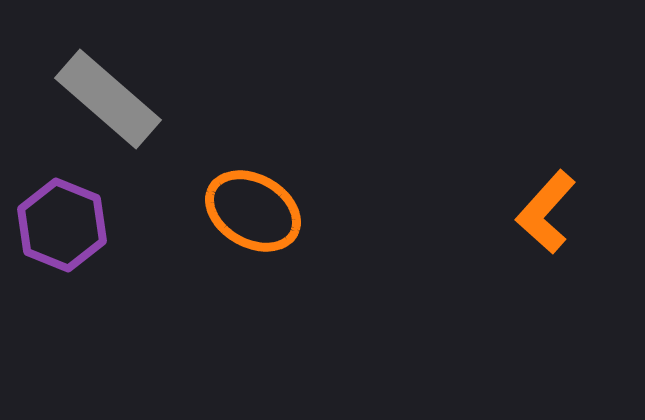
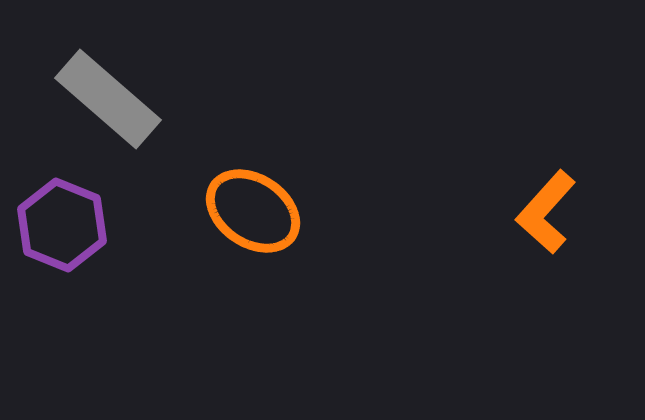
orange ellipse: rotated 4 degrees clockwise
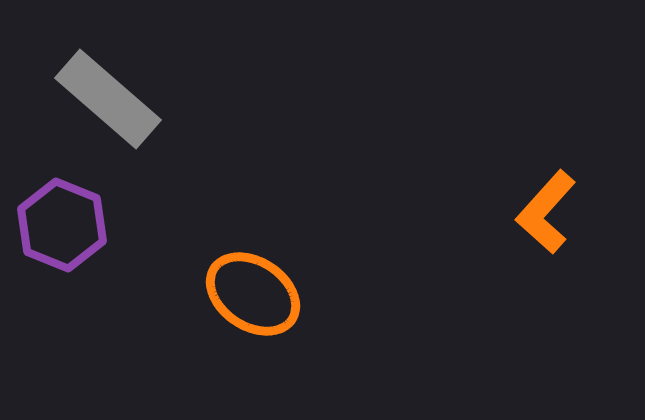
orange ellipse: moved 83 px down
